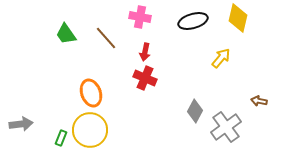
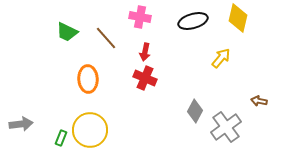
green trapezoid: moved 1 px right, 2 px up; rotated 30 degrees counterclockwise
orange ellipse: moved 3 px left, 14 px up; rotated 16 degrees clockwise
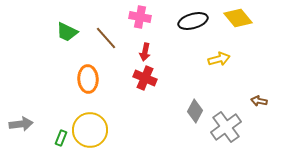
yellow diamond: rotated 52 degrees counterclockwise
yellow arrow: moved 2 px left, 1 px down; rotated 35 degrees clockwise
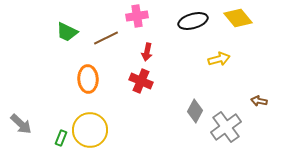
pink cross: moved 3 px left, 1 px up; rotated 20 degrees counterclockwise
brown line: rotated 75 degrees counterclockwise
red arrow: moved 2 px right
red cross: moved 4 px left, 3 px down
gray arrow: rotated 50 degrees clockwise
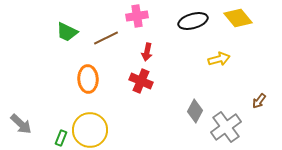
brown arrow: rotated 63 degrees counterclockwise
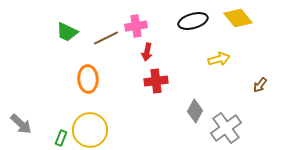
pink cross: moved 1 px left, 10 px down
red cross: moved 15 px right; rotated 30 degrees counterclockwise
brown arrow: moved 1 px right, 16 px up
gray cross: moved 1 px down
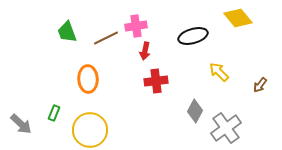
black ellipse: moved 15 px down
green trapezoid: rotated 45 degrees clockwise
red arrow: moved 2 px left, 1 px up
yellow arrow: moved 13 px down; rotated 120 degrees counterclockwise
green rectangle: moved 7 px left, 25 px up
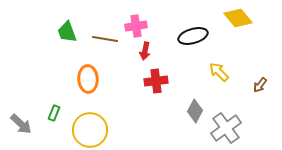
brown line: moved 1 px left, 1 px down; rotated 35 degrees clockwise
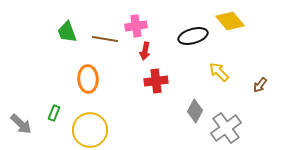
yellow diamond: moved 8 px left, 3 px down
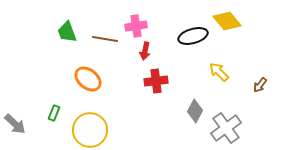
yellow diamond: moved 3 px left
orange ellipse: rotated 48 degrees counterclockwise
gray arrow: moved 6 px left
